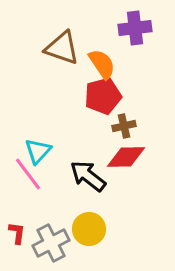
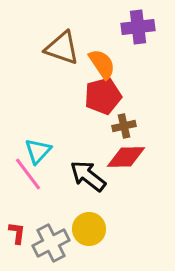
purple cross: moved 3 px right, 1 px up
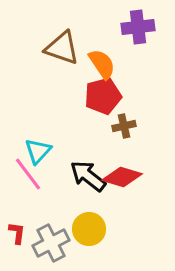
red diamond: moved 4 px left, 20 px down; rotated 18 degrees clockwise
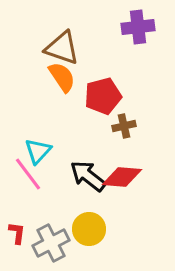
orange semicircle: moved 40 px left, 13 px down
red diamond: rotated 12 degrees counterclockwise
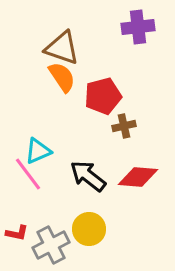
cyan triangle: rotated 24 degrees clockwise
red diamond: moved 16 px right
red L-shape: rotated 95 degrees clockwise
gray cross: moved 2 px down
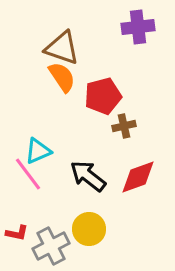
red diamond: rotated 24 degrees counterclockwise
gray cross: moved 1 px down
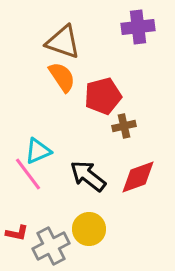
brown triangle: moved 1 px right, 6 px up
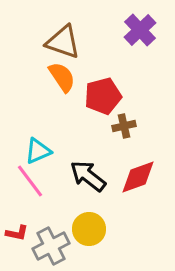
purple cross: moved 2 px right, 3 px down; rotated 36 degrees counterclockwise
pink line: moved 2 px right, 7 px down
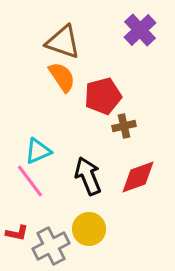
black arrow: rotated 30 degrees clockwise
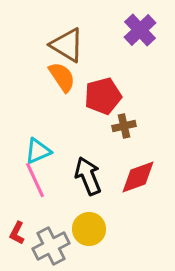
brown triangle: moved 4 px right, 3 px down; rotated 12 degrees clockwise
pink line: moved 5 px right, 1 px up; rotated 12 degrees clockwise
red L-shape: rotated 105 degrees clockwise
